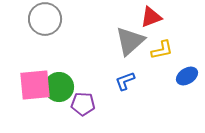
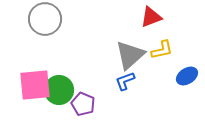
gray triangle: moved 14 px down
green circle: moved 3 px down
purple pentagon: rotated 20 degrees clockwise
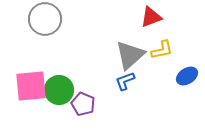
pink square: moved 4 px left, 1 px down
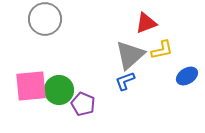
red triangle: moved 5 px left, 6 px down
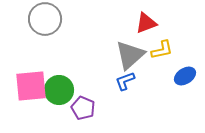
blue ellipse: moved 2 px left
purple pentagon: moved 4 px down
